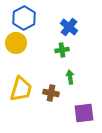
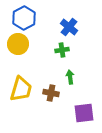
yellow circle: moved 2 px right, 1 px down
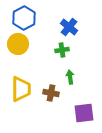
yellow trapezoid: rotated 16 degrees counterclockwise
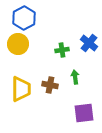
blue cross: moved 20 px right, 16 px down
green arrow: moved 5 px right
brown cross: moved 1 px left, 8 px up
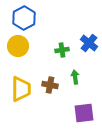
yellow circle: moved 2 px down
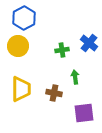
brown cross: moved 4 px right, 8 px down
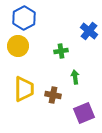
blue cross: moved 12 px up
green cross: moved 1 px left, 1 px down
yellow trapezoid: moved 3 px right
brown cross: moved 1 px left, 2 px down
purple square: rotated 15 degrees counterclockwise
